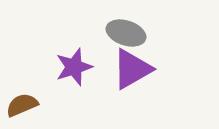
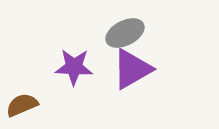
gray ellipse: moved 1 px left; rotated 45 degrees counterclockwise
purple star: rotated 21 degrees clockwise
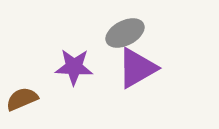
purple triangle: moved 5 px right, 1 px up
brown semicircle: moved 6 px up
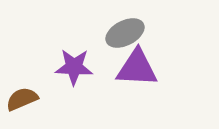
purple triangle: rotated 33 degrees clockwise
